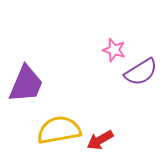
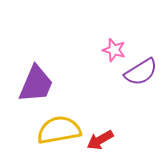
purple trapezoid: moved 10 px right
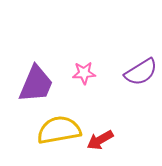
pink star: moved 30 px left, 23 px down; rotated 20 degrees counterclockwise
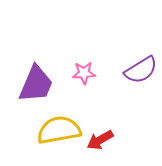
purple semicircle: moved 2 px up
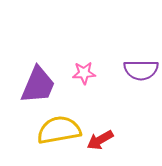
purple semicircle: rotated 32 degrees clockwise
purple trapezoid: moved 2 px right, 1 px down
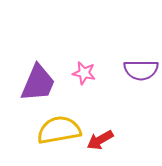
pink star: rotated 15 degrees clockwise
purple trapezoid: moved 2 px up
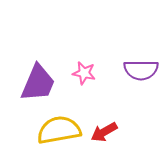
red arrow: moved 4 px right, 8 px up
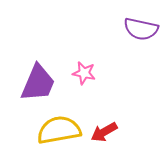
purple semicircle: moved 41 px up; rotated 12 degrees clockwise
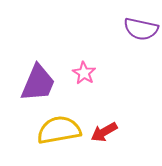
pink star: rotated 20 degrees clockwise
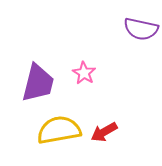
purple trapezoid: rotated 9 degrees counterclockwise
